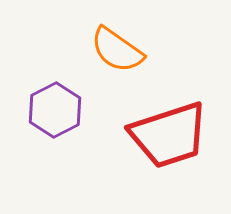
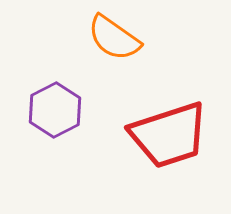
orange semicircle: moved 3 px left, 12 px up
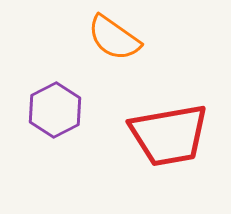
red trapezoid: rotated 8 degrees clockwise
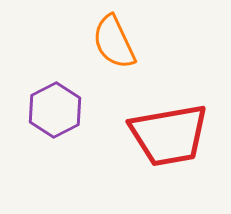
orange semicircle: moved 4 px down; rotated 30 degrees clockwise
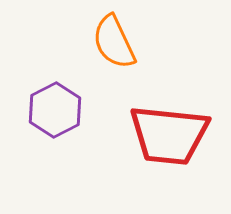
red trapezoid: rotated 16 degrees clockwise
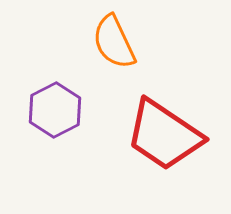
red trapezoid: moved 5 px left; rotated 28 degrees clockwise
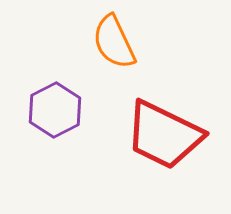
red trapezoid: rotated 8 degrees counterclockwise
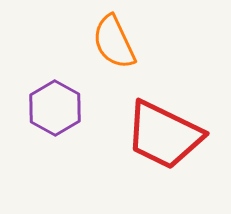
purple hexagon: moved 2 px up; rotated 4 degrees counterclockwise
